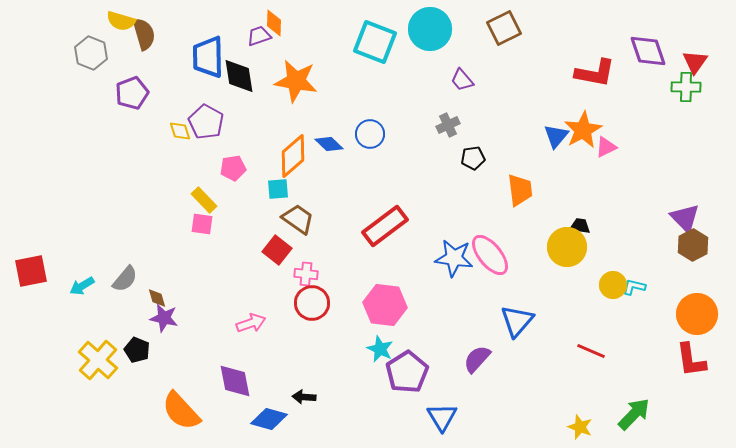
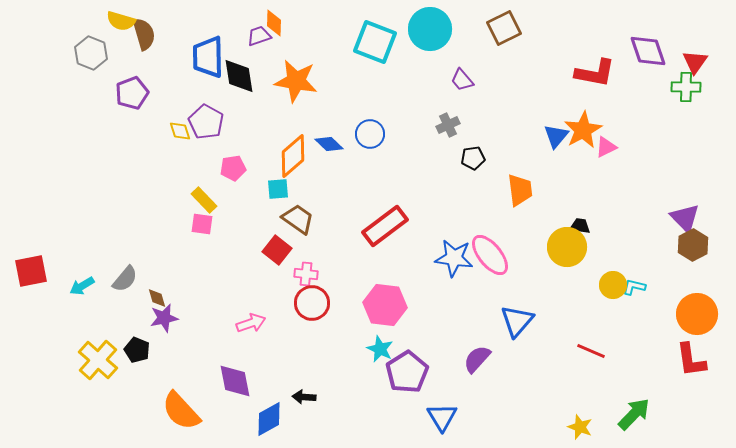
purple star at (164, 318): rotated 24 degrees counterclockwise
blue diamond at (269, 419): rotated 45 degrees counterclockwise
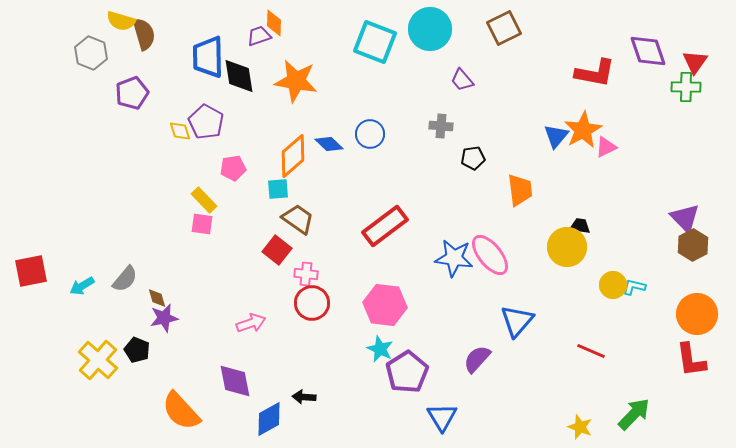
gray cross at (448, 125): moved 7 px left, 1 px down; rotated 30 degrees clockwise
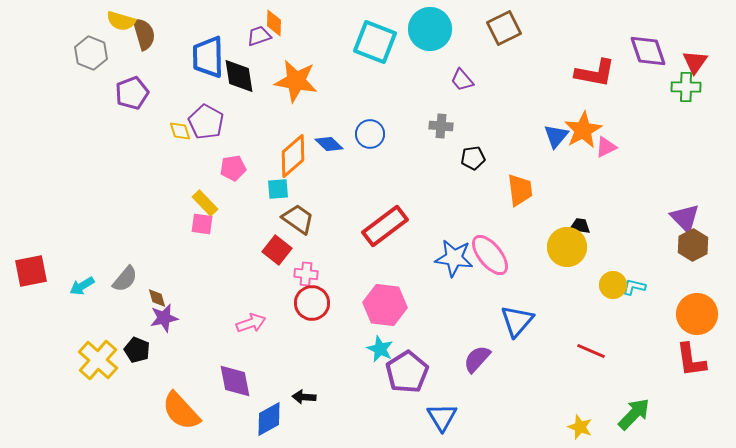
yellow rectangle at (204, 200): moved 1 px right, 3 px down
